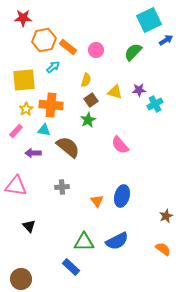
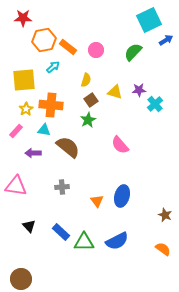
cyan cross: rotated 14 degrees counterclockwise
brown star: moved 1 px left, 1 px up; rotated 24 degrees counterclockwise
blue rectangle: moved 10 px left, 35 px up
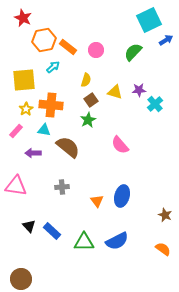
red star: rotated 24 degrees clockwise
blue rectangle: moved 9 px left, 1 px up
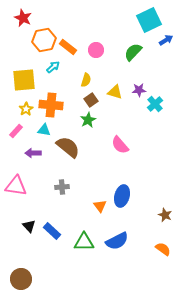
orange triangle: moved 3 px right, 5 px down
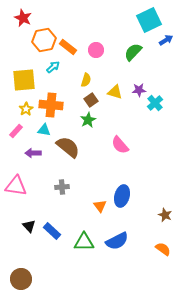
cyan cross: moved 1 px up
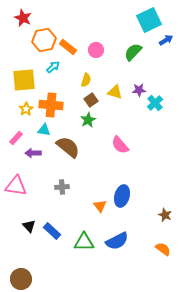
pink rectangle: moved 7 px down
